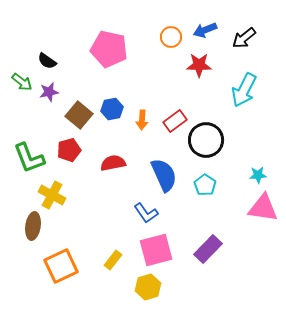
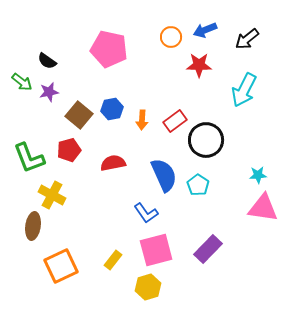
black arrow: moved 3 px right, 1 px down
cyan pentagon: moved 7 px left
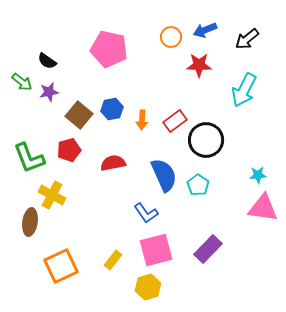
brown ellipse: moved 3 px left, 4 px up
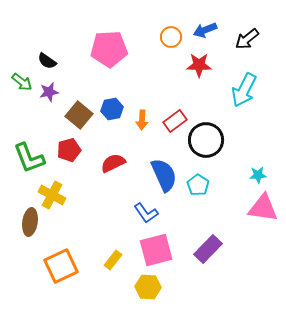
pink pentagon: rotated 15 degrees counterclockwise
red semicircle: rotated 15 degrees counterclockwise
yellow hexagon: rotated 20 degrees clockwise
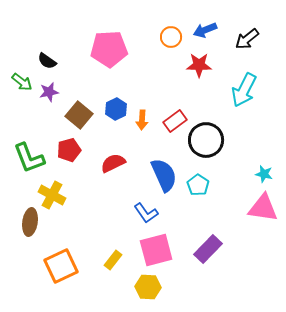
blue hexagon: moved 4 px right; rotated 15 degrees counterclockwise
cyan star: moved 6 px right, 1 px up; rotated 18 degrees clockwise
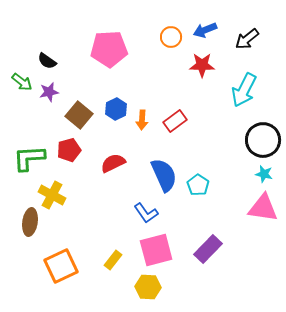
red star: moved 3 px right
black circle: moved 57 px right
green L-shape: rotated 108 degrees clockwise
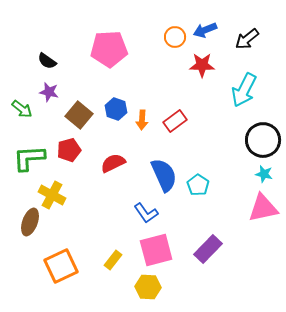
orange circle: moved 4 px right
green arrow: moved 27 px down
purple star: rotated 24 degrees clockwise
blue hexagon: rotated 15 degrees counterclockwise
pink triangle: rotated 20 degrees counterclockwise
brown ellipse: rotated 12 degrees clockwise
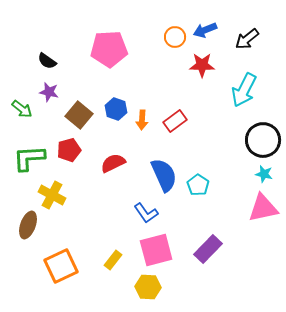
brown ellipse: moved 2 px left, 3 px down
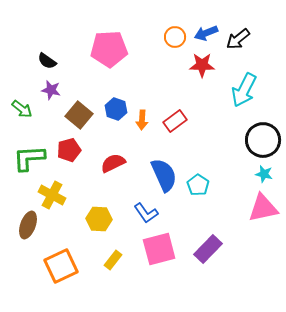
blue arrow: moved 1 px right, 3 px down
black arrow: moved 9 px left
purple star: moved 2 px right, 2 px up
pink square: moved 3 px right, 1 px up
yellow hexagon: moved 49 px left, 68 px up
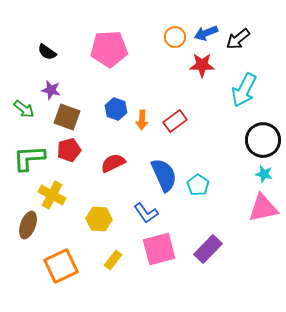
black semicircle: moved 9 px up
green arrow: moved 2 px right
brown square: moved 12 px left, 2 px down; rotated 20 degrees counterclockwise
